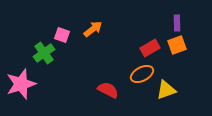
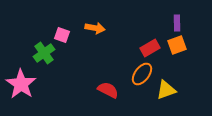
orange arrow: moved 2 px right, 1 px up; rotated 48 degrees clockwise
orange ellipse: rotated 25 degrees counterclockwise
pink star: rotated 20 degrees counterclockwise
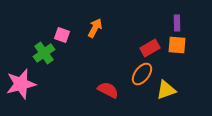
orange arrow: rotated 72 degrees counterclockwise
orange square: rotated 24 degrees clockwise
pink star: rotated 24 degrees clockwise
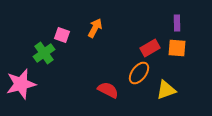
orange square: moved 3 px down
orange ellipse: moved 3 px left, 1 px up
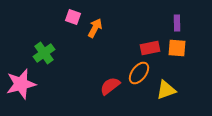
pink square: moved 11 px right, 18 px up
red rectangle: rotated 18 degrees clockwise
red semicircle: moved 2 px right, 4 px up; rotated 65 degrees counterclockwise
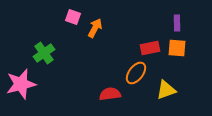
orange ellipse: moved 3 px left
red semicircle: moved 8 px down; rotated 30 degrees clockwise
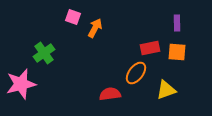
orange square: moved 4 px down
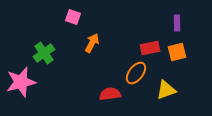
orange arrow: moved 3 px left, 15 px down
orange square: rotated 18 degrees counterclockwise
pink star: moved 2 px up
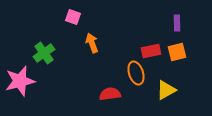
orange arrow: rotated 48 degrees counterclockwise
red rectangle: moved 1 px right, 3 px down
orange ellipse: rotated 55 degrees counterclockwise
pink star: moved 1 px left, 1 px up
yellow triangle: rotated 10 degrees counterclockwise
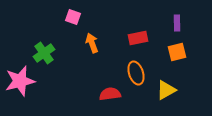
red rectangle: moved 13 px left, 13 px up
